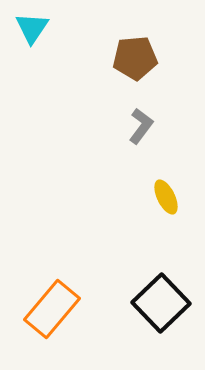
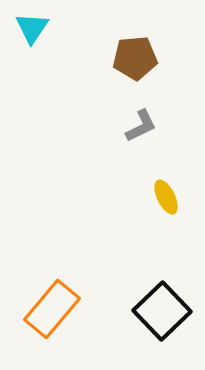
gray L-shape: rotated 27 degrees clockwise
black square: moved 1 px right, 8 px down
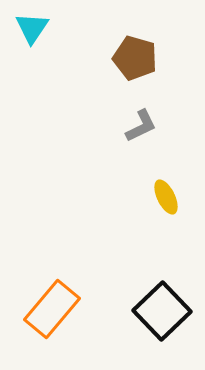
brown pentagon: rotated 21 degrees clockwise
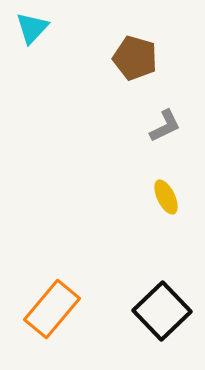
cyan triangle: rotated 9 degrees clockwise
gray L-shape: moved 24 px right
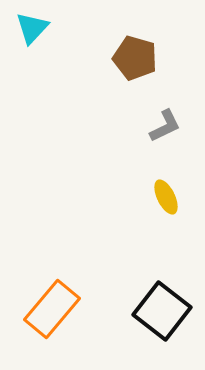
black square: rotated 8 degrees counterclockwise
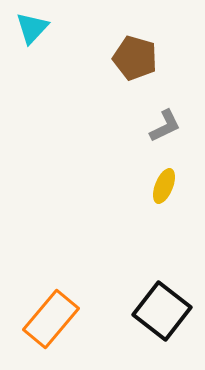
yellow ellipse: moved 2 px left, 11 px up; rotated 48 degrees clockwise
orange rectangle: moved 1 px left, 10 px down
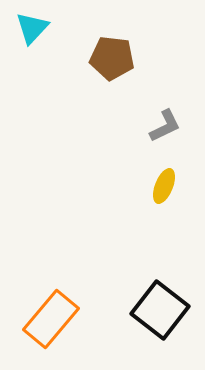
brown pentagon: moved 23 px left; rotated 9 degrees counterclockwise
black square: moved 2 px left, 1 px up
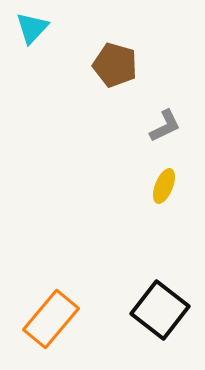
brown pentagon: moved 3 px right, 7 px down; rotated 9 degrees clockwise
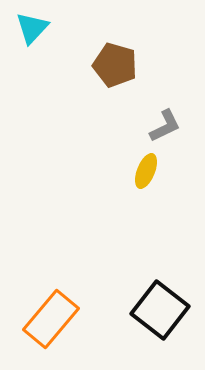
yellow ellipse: moved 18 px left, 15 px up
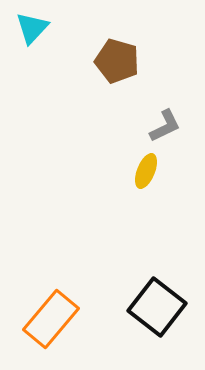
brown pentagon: moved 2 px right, 4 px up
black square: moved 3 px left, 3 px up
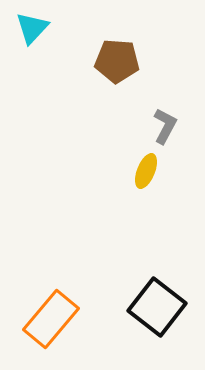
brown pentagon: rotated 12 degrees counterclockwise
gray L-shape: rotated 36 degrees counterclockwise
